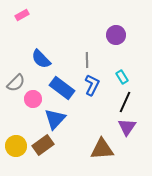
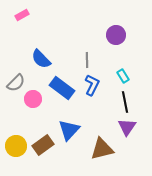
cyan rectangle: moved 1 px right, 1 px up
black line: rotated 35 degrees counterclockwise
blue triangle: moved 14 px right, 11 px down
brown triangle: rotated 10 degrees counterclockwise
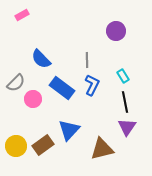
purple circle: moved 4 px up
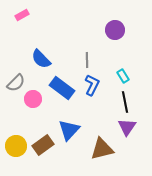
purple circle: moved 1 px left, 1 px up
